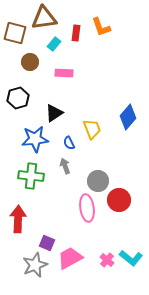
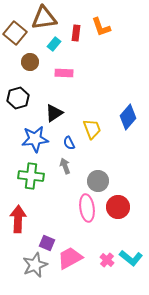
brown square: rotated 25 degrees clockwise
red circle: moved 1 px left, 7 px down
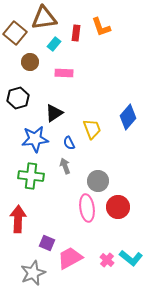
gray star: moved 2 px left, 8 px down
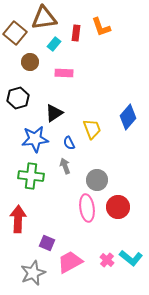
gray circle: moved 1 px left, 1 px up
pink trapezoid: moved 4 px down
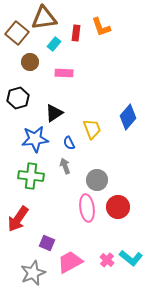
brown square: moved 2 px right
red arrow: rotated 148 degrees counterclockwise
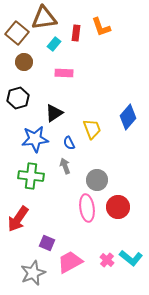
brown circle: moved 6 px left
